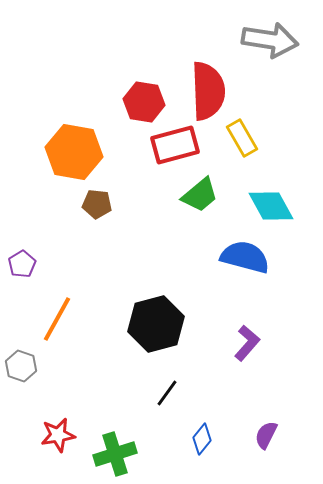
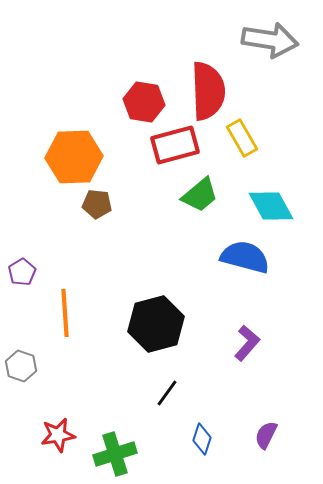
orange hexagon: moved 5 px down; rotated 12 degrees counterclockwise
purple pentagon: moved 8 px down
orange line: moved 8 px right, 6 px up; rotated 33 degrees counterclockwise
blue diamond: rotated 20 degrees counterclockwise
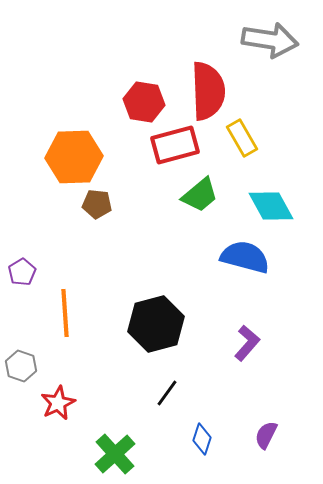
red star: moved 32 px up; rotated 16 degrees counterclockwise
green cross: rotated 24 degrees counterclockwise
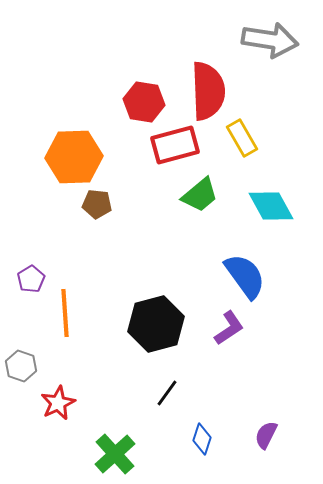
blue semicircle: moved 19 px down; rotated 39 degrees clockwise
purple pentagon: moved 9 px right, 7 px down
purple L-shape: moved 18 px left, 15 px up; rotated 15 degrees clockwise
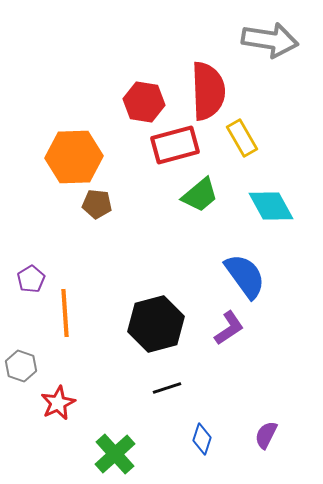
black line: moved 5 px up; rotated 36 degrees clockwise
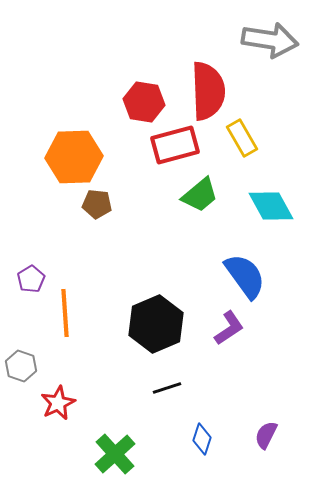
black hexagon: rotated 8 degrees counterclockwise
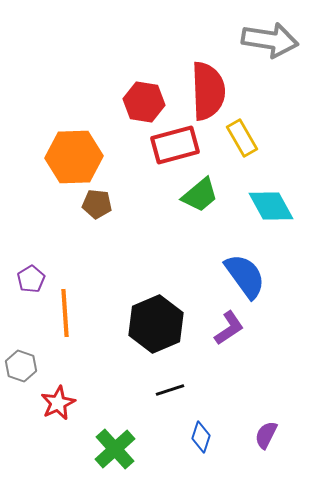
black line: moved 3 px right, 2 px down
blue diamond: moved 1 px left, 2 px up
green cross: moved 5 px up
